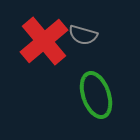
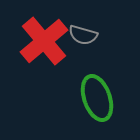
green ellipse: moved 1 px right, 3 px down
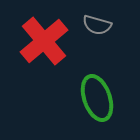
gray semicircle: moved 14 px right, 10 px up
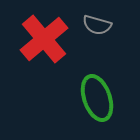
red cross: moved 2 px up
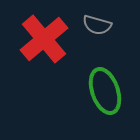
green ellipse: moved 8 px right, 7 px up
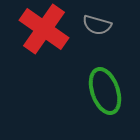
red cross: moved 10 px up; rotated 15 degrees counterclockwise
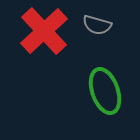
red cross: moved 2 px down; rotated 12 degrees clockwise
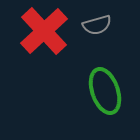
gray semicircle: rotated 32 degrees counterclockwise
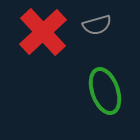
red cross: moved 1 px left, 1 px down
